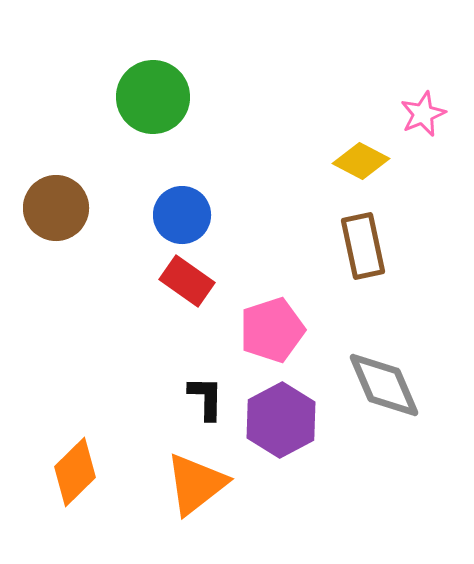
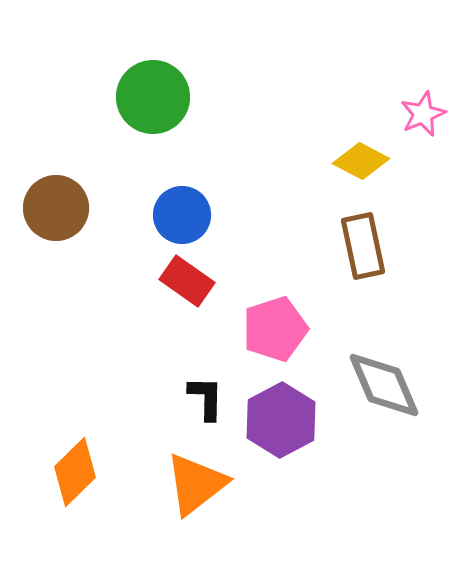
pink pentagon: moved 3 px right, 1 px up
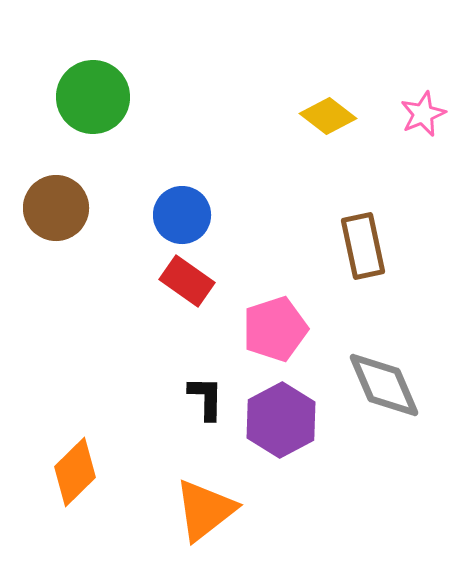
green circle: moved 60 px left
yellow diamond: moved 33 px left, 45 px up; rotated 10 degrees clockwise
orange triangle: moved 9 px right, 26 px down
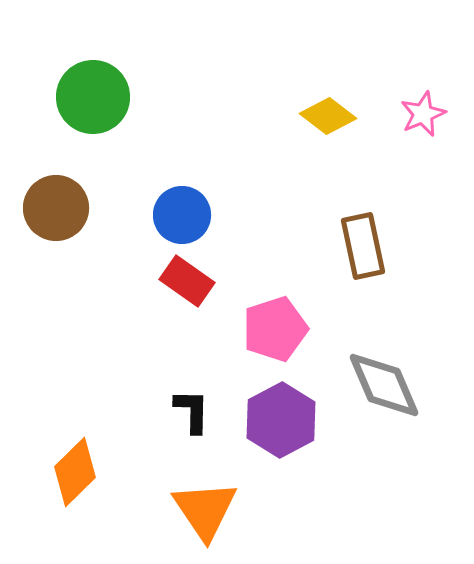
black L-shape: moved 14 px left, 13 px down
orange triangle: rotated 26 degrees counterclockwise
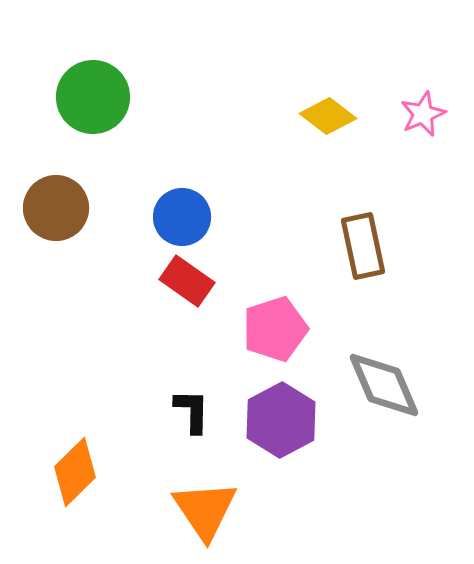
blue circle: moved 2 px down
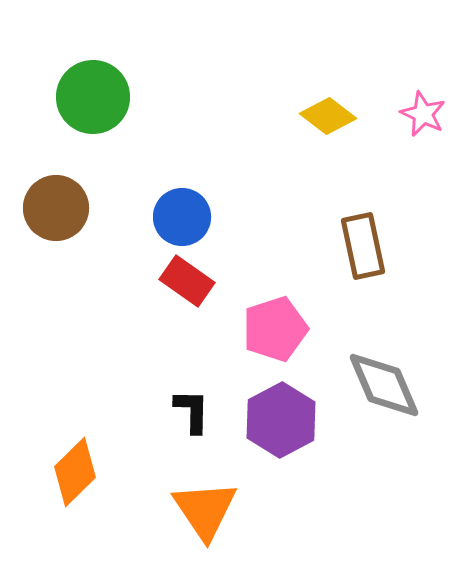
pink star: rotated 24 degrees counterclockwise
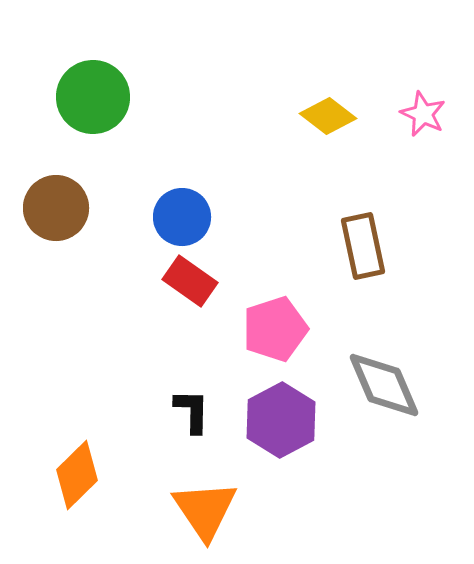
red rectangle: moved 3 px right
orange diamond: moved 2 px right, 3 px down
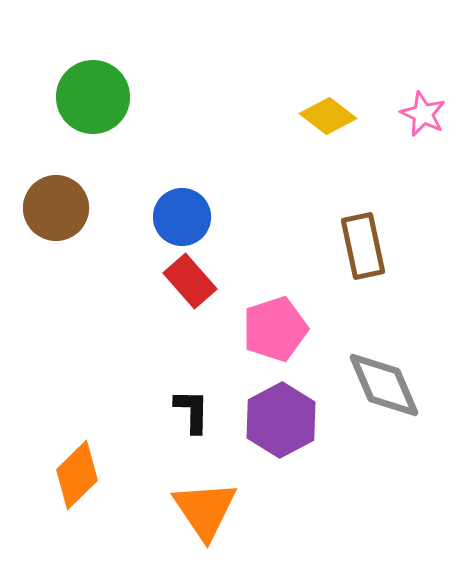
red rectangle: rotated 14 degrees clockwise
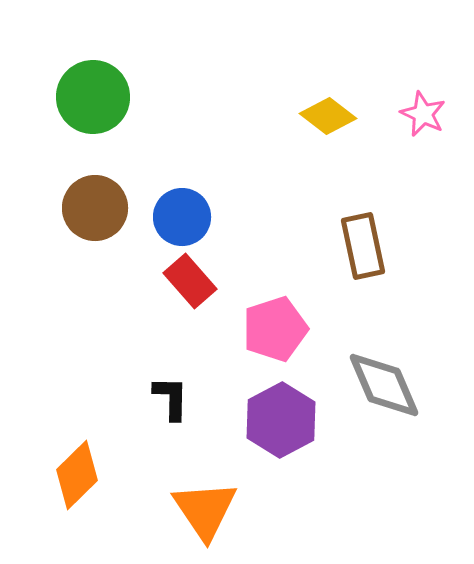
brown circle: moved 39 px right
black L-shape: moved 21 px left, 13 px up
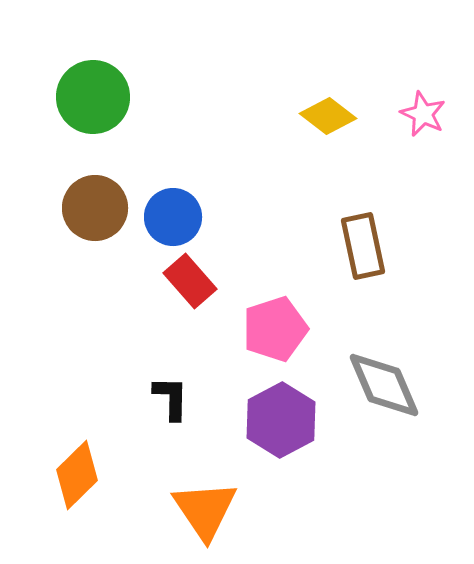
blue circle: moved 9 px left
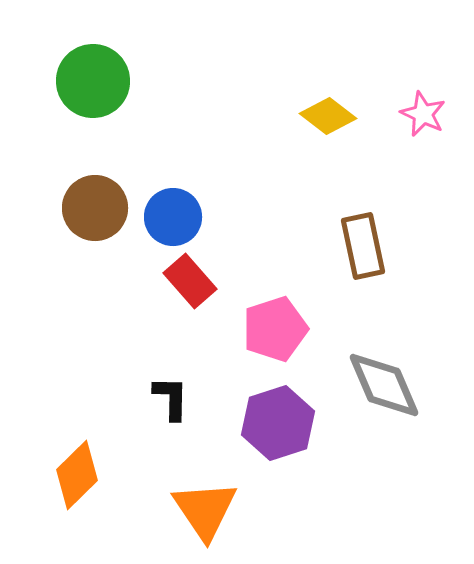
green circle: moved 16 px up
purple hexagon: moved 3 px left, 3 px down; rotated 10 degrees clockwise
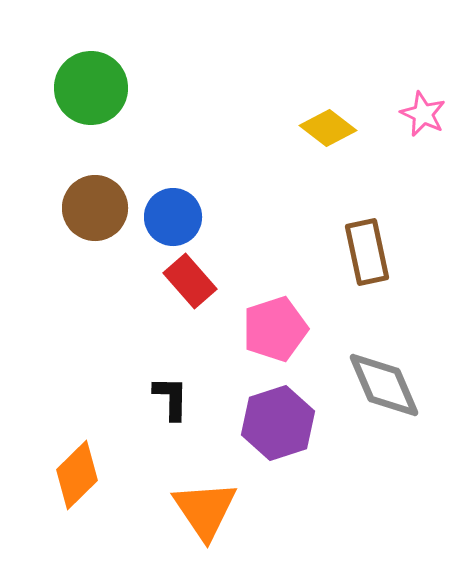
green circle: moved 2 px left, 7 px down
yellow diamond: moved 12 px down
brown rectangle: moved 4 px right, 6 px down
